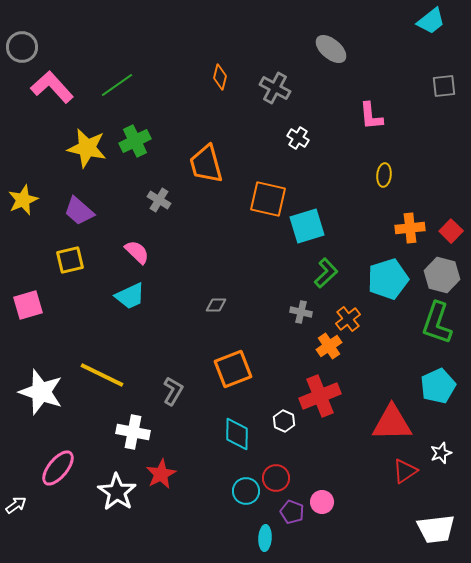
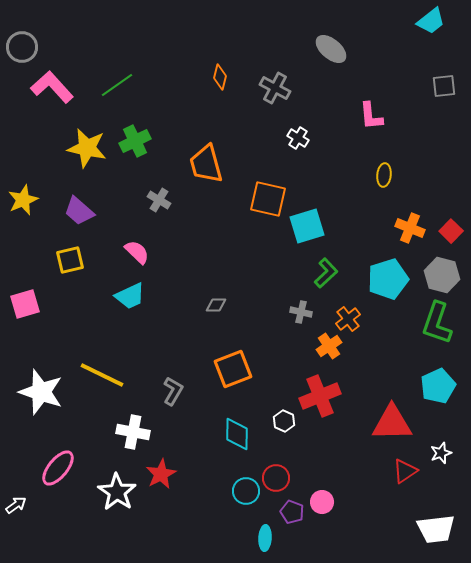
orange cross at (410, 228): rotated 28 degrees clockwise
pink square at (28, 305): moved 3 px left, 1 px up
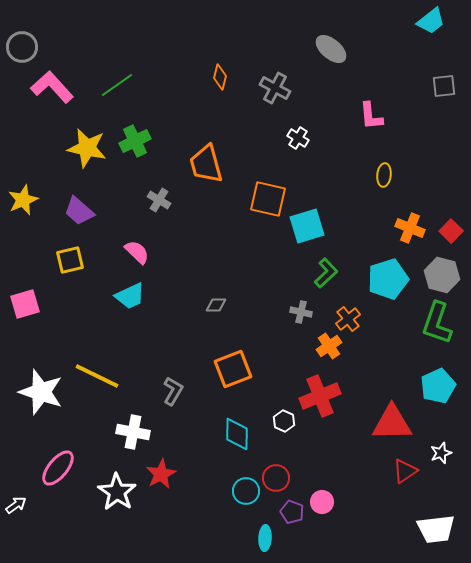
yellow line at (102, 375): moved 5 px left, 1 px down
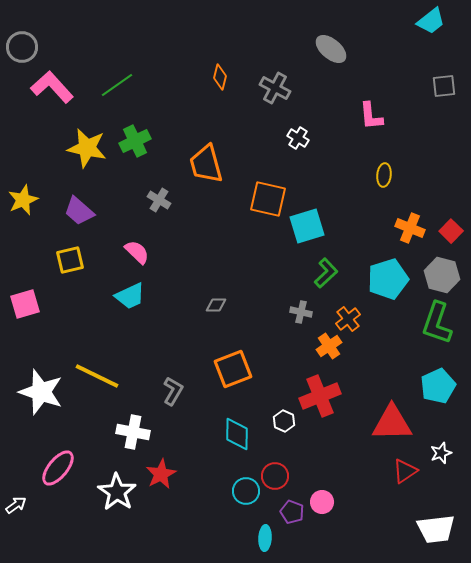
red circle at (276, 478): moved 1 px left, 2 px up
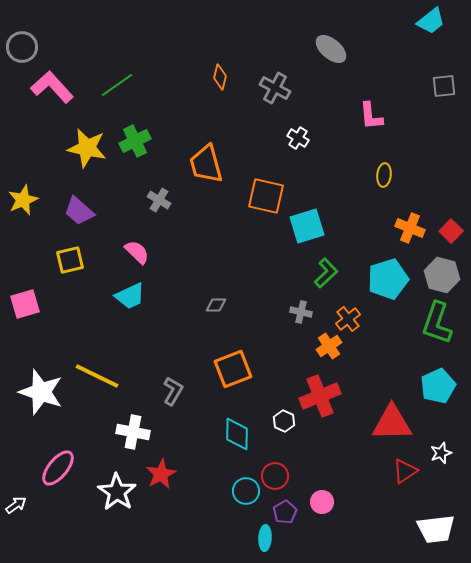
orange square at (268, 199): moved 2 px left, 3 px up
purple pentagon at (292, 512): moved 7 px left; rotated 20 degrees clockwise
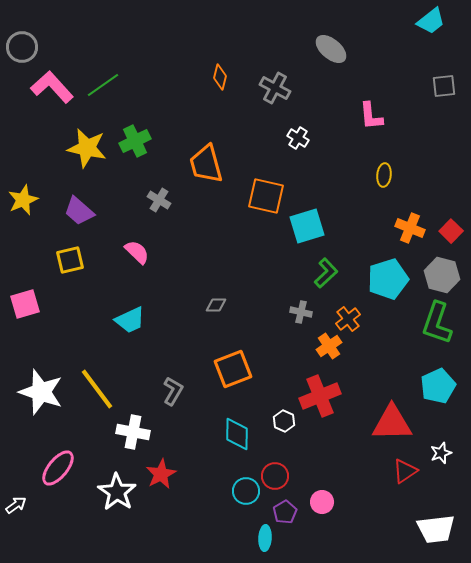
green line at (117, 85): moved 14 px left
cyan trapezoid at (130, 296): moved 24 px down
yellow line at (97, 376): moved 13 px down; rotated 27 degrees clockwise
